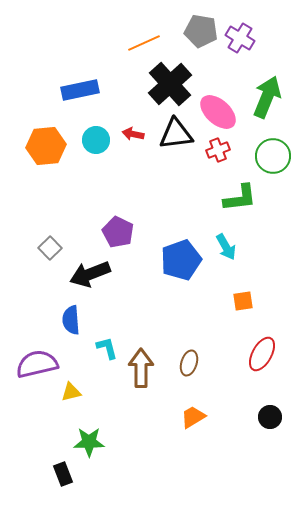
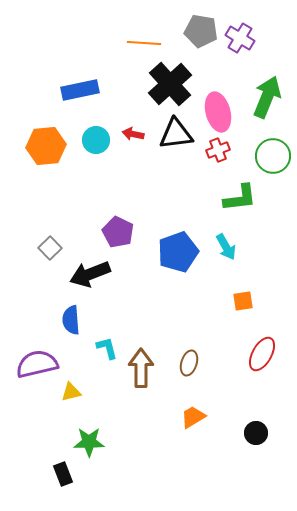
orange line: rotated 28 degrees clockwise
pink ellipse: rotated 33 degrees clockwise
blue pentagon: moved 3 px left, 8 px up
black circle: moved 14 px left, 16 px down
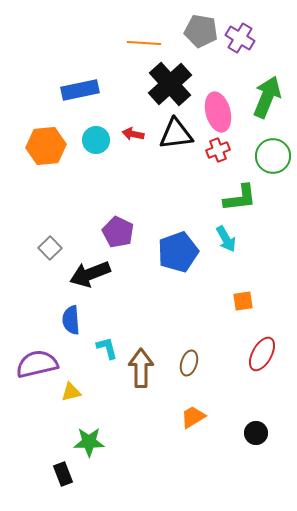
cyan arrow: moved 8 px up
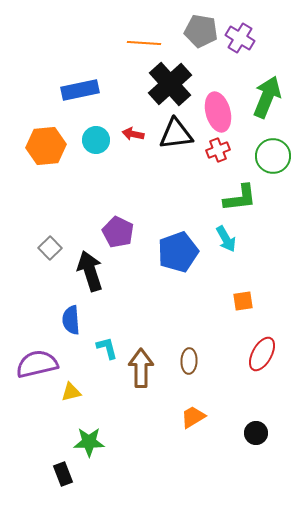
black arrow: moved 3 px up; rotated 93 degrees clockwise
brown ellipse: moved 2 px up; rotated 15 degrees counterclockwise
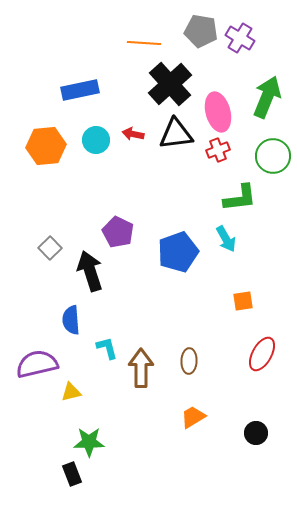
black rectangle: moved 9 px right
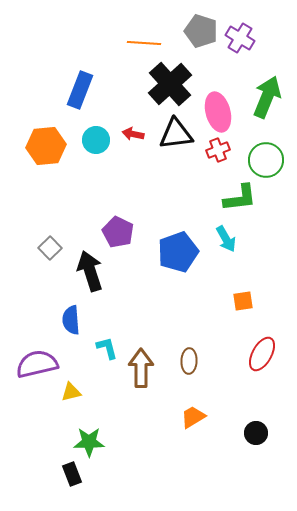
gray pentagon: rotated 8 degrees clockwise
blue rectangle: rotated 57 degrees counterclockwise
green circle: moved 7 px left, 4 px down
